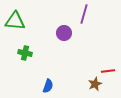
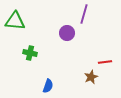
purple circle: moved 3 px right
green cross: moved 5 px right
red line: moved 3 px left, 9 px up
brown star: moved 4 px left, 7 px up
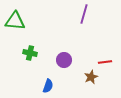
purple circle: moved 3 px left, 27 px down
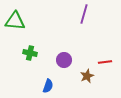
brown star: moved 4 px left, 1 px up
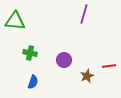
red line: moved 4 px right, 4 px down
blue semicircle: moved 15 px left, 4 px up
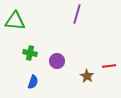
purple line: moved 7 px left
purple circle: moved 7 px left, 1 px down
brown star: rotated 16 degrees counterclockwise
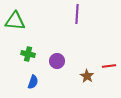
purple line: rotated 12 degrees counterclockwise
green cross: moved 2 px left, 1 px down
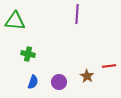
purple circle: moved 2 px right, 21 px down
